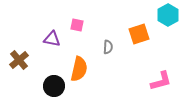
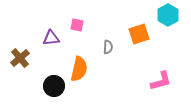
purple triangle: moved 1 px left, 1 px up; rotated 18 degrees counterclockwise
brown cross: moved 1 px right, 2 px up
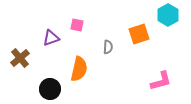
purple triangle: rotated 12 degrees counterclockwise
black circle: moved 4 px left, 3 px down
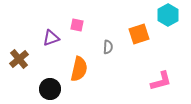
brown cross: moved 1 px left, 1 px down
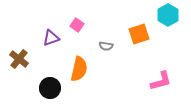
pink square: rotated 24 degrees clockwise
gray semicircle: moved 2 px left, 1 px up; rotated 96 degrees clockwise
brown cross: rotated 12 degrees counterclockwise
black circle: moved 1 px up
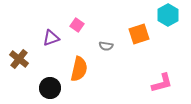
pink L-shape: moved 1 px right, 2 px down
